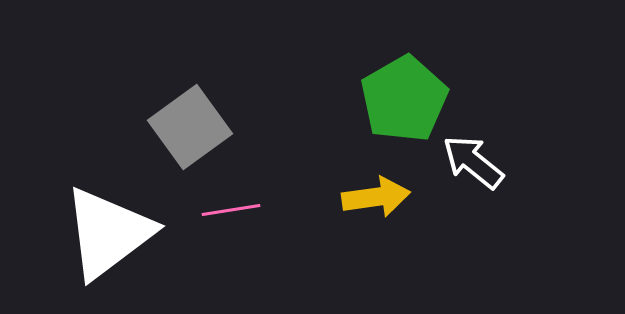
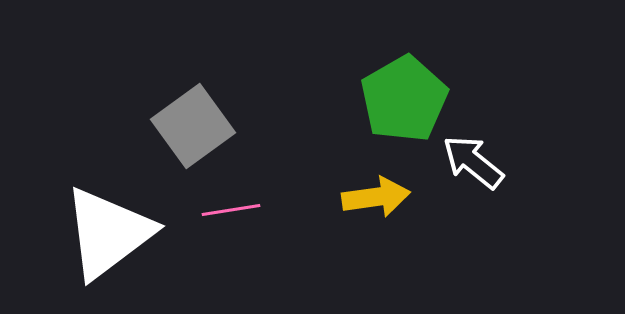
gray square: moved 3 px right, 1 px up
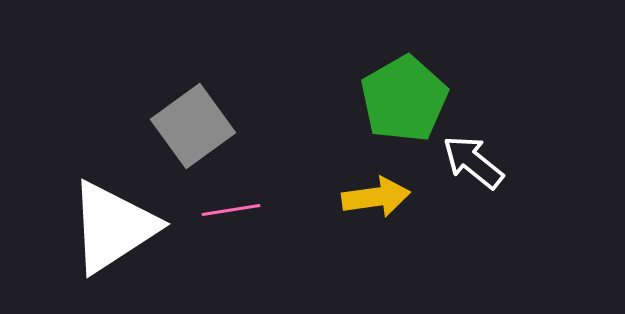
white triangle: moved 5 px right, 6 px up; rotated 4 degrees clockwise
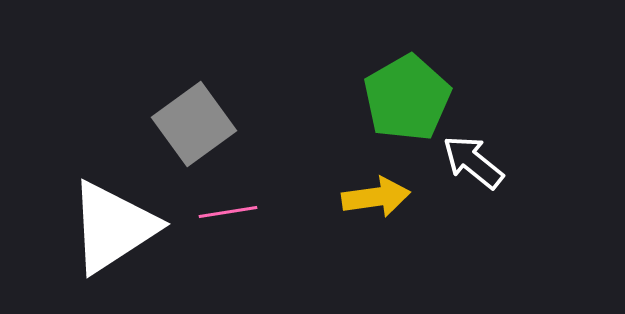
green pentagon: moved 3 px right, 1 px up
gray square: moved 1 px right, 2 px up
pink line: moved 3 px left, 2 px down
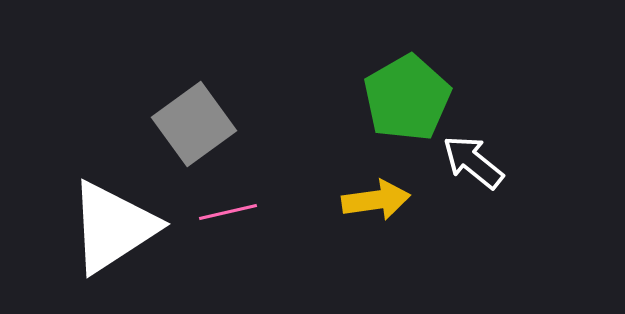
yellow arrow: moved 3 px down
pink line: rotated 4 degrees counterclockwise
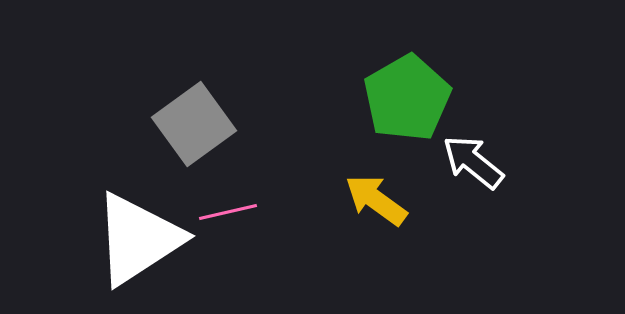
yellow arrow: rotated 136 degrees counterclockwise
white triangle: moved 25 px right, 12 px down
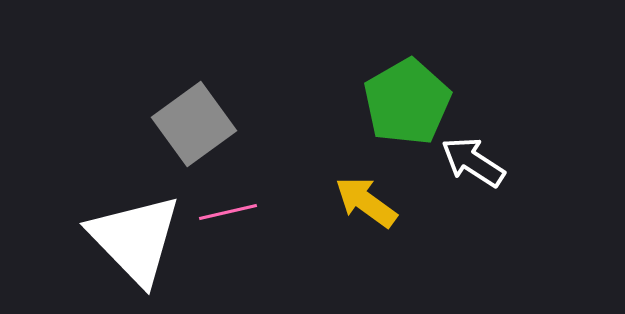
green pentagon: moved 4 px down
white arrow: rotated 6 degrees counterclockwise
yellow arrow: moved 10 px left, 2 px down
white triangle: moved 3 px left; rotated 41 degrees counterclockwise
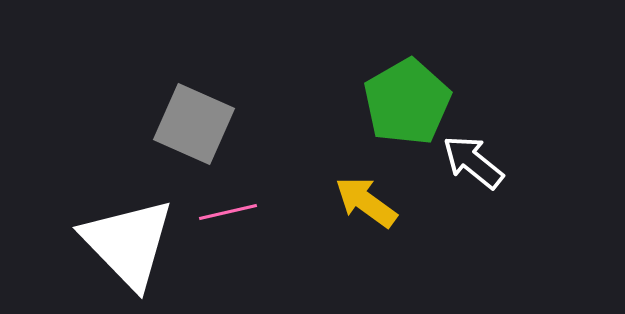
gray square: rotated 30 degrees counterclockwise
white arrow: rotated 6 degrees clockwise
white triangle: moved 7 px left, 4 px down
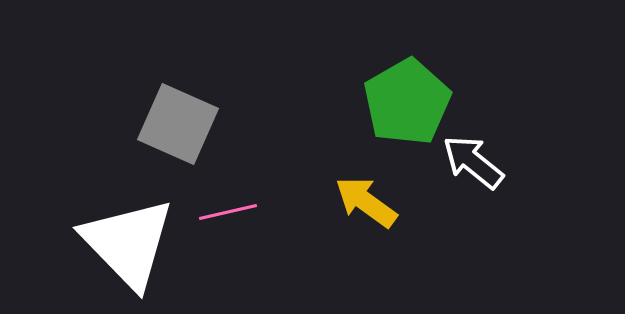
gray square: moved 16 px left
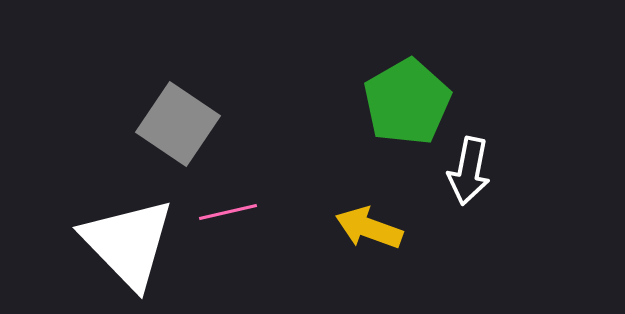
gray square: rotated 10 degrees clockwise
white arrow: moved 4 px left, 9 px down; rotated 118 degrees counterclockwise
yellow arrow: moved 3 px right, 26 px down; rotated 16 degrees counterclockwise
